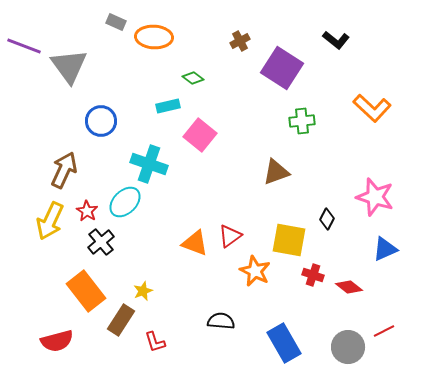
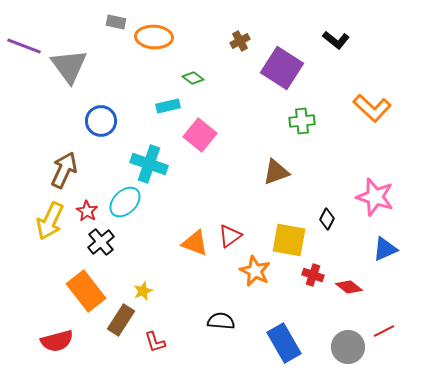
gray rectangle: rotated 12 degrees counterclockwise
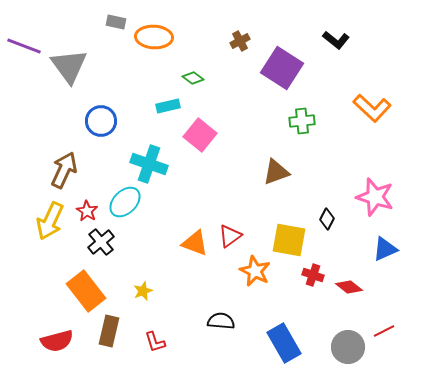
brown rectangle: moved 12 px left, 11 px down; rotated 20 degrees counterclockwise
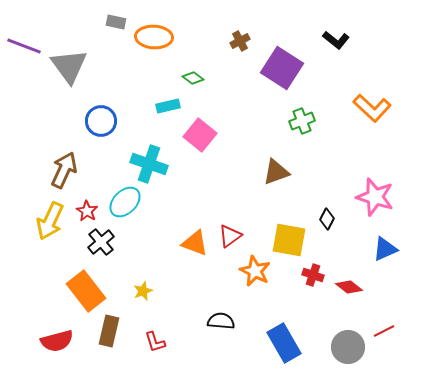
green cross: rotated 15 degrees counterclockwise
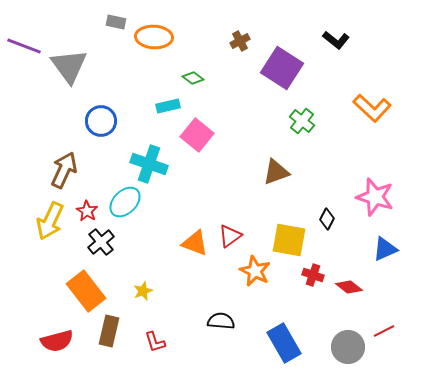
green cross: rotated 30 degrees counterclockwise
pink square: moved 3 px left
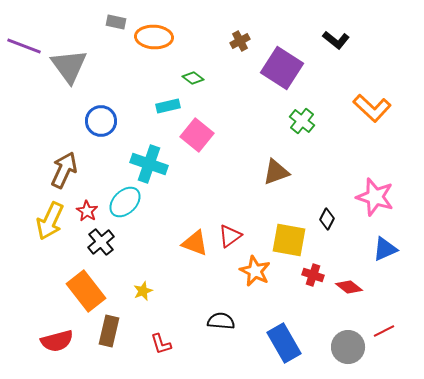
red L-shape: moved 6 px right, 2 px down
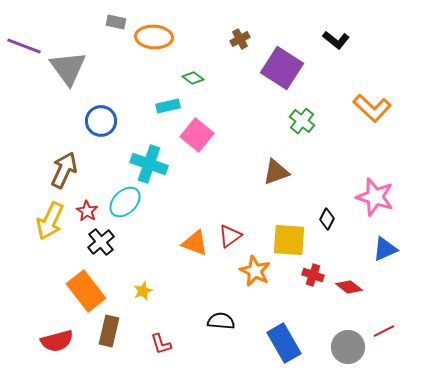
brown cross: moved 2 px up
gray triangle: moved 1 px left, 2 px down
yellow square: rotated 6 degrees counterclockwise
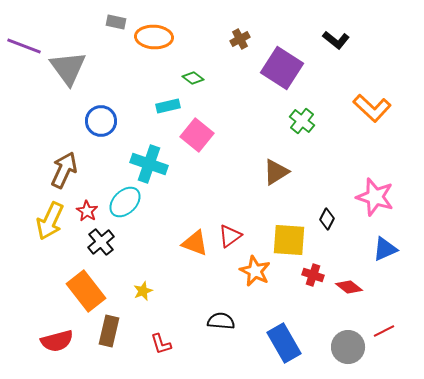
brown triangle: rotated 12 degrees counterclockwise
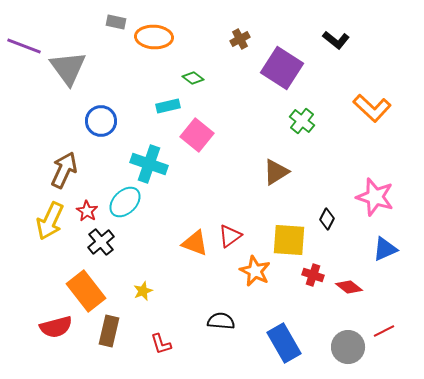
red semicircle: moved 1 px left, 14 px up
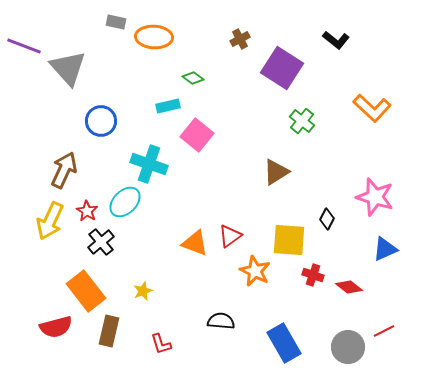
gray triangle: rotated 6 degrees counterclockwise
